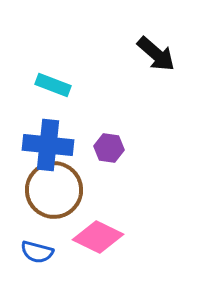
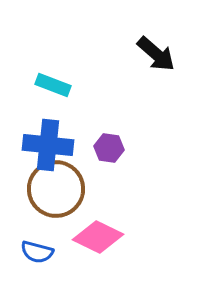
brown circle: moved 2 px right, 1 px up
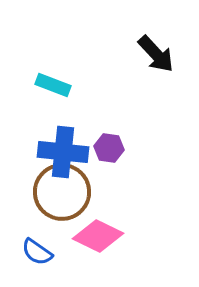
black arrow: rotated 6 degrees clockwise
blue cross: moved 15 px right, 7 px down
brown circle: moved 6 px right, 3 px down
pink diamond: moved 1 px up
blue semicircle: rotated 20 degrees clockwise
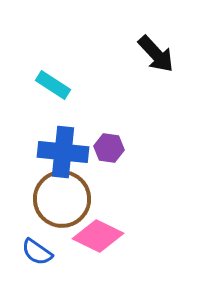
cyan rectangle: rotated 12 degrees clockwise
brown circle: moved 7 px down
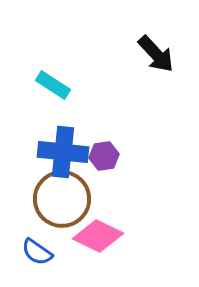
purple hexagon: moved 5 px left, 8 px down; rotated 16 degrees counterclockwise
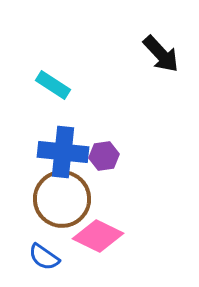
black arrow: moved 5 px right
blue semicircle: moved 7 px right, 5 px down
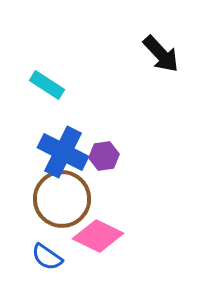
cyan rectangle: moved 6 px left
blue cross: rotated 21 degrees clockwise
blue semicircle: moved 3 px right
